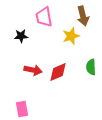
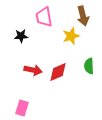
green semicircle: moved 2 px left, 1 px up
pink rectangle: moved 1 px up; rotated 28 degrees clockwise
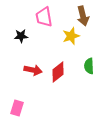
red diamond: rotated 15 degrees counterclockwise
pink rectangle: moved 5 px left
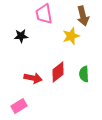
pink trapezoid: moved 3 px up
green semicircle: moved 5 px left, 8 px down
red arrow: moved 8 px down
pink rectangle: moved 2 px right, 2 px up; rotated 42 degrees clockwise
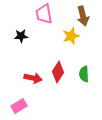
red diamond: rotated 20 degrees counterclockwise
